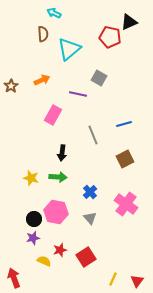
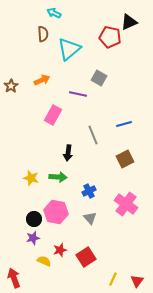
black arrow: moved 6 px right
blue cross: moved 1 px left, 1 px up; rotated 16 degrees clockwise
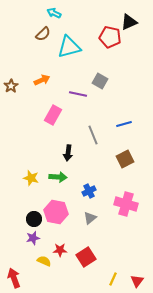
brown semicircle: rotated 49 degrees clockwise
cyan triangle: moved 2 px up; rotated 25 degrees clockwise
gray square: moved 1 px right, 3 px down
pink cross: rotated 20 degrees counterclockwise
gray triangle: rotated 32 degrees clockwise
red star: rotated 16 degrees clockwise
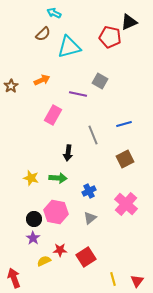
green arrow: moved 1 px down
pink cross: rotated 25 degrees clockwise
purple star: rotated 24 degrees counterclockwise
yellow semicircle: rotated 48 degrees counterclockwise
yellow line: rotated 40 degrees counterclockwise
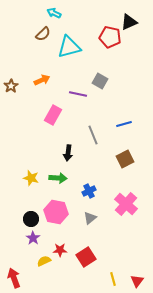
black circle: moved 3 px left
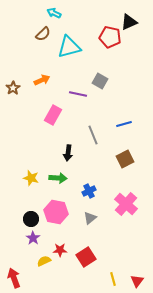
brown star: moved 2 px right, 2 px down
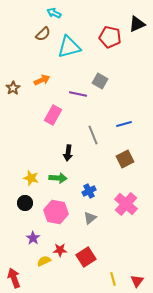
black triangle: moved 8 px right, 2 px down
black circle: moved 6 px left, 16 px up
